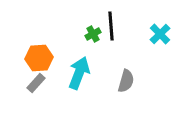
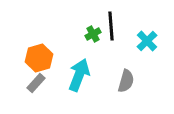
cyan cross: moved 13 px left, 7 px down
orange hexagon: rotated 12 degrees counterclockwise
cyan arrow: moved 2 px down
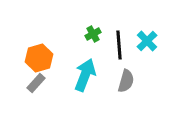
black line: moved 8 px right, 19 px down
cyan arrow: moved 6 px right
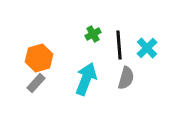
cyan cross: moved 7 px down
cyan arrow: moved 1 px right, 4 px down
gray semicircle: moved 3 px up
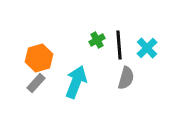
green cross: moved 4 px right, 6 px down
cyan arrow: moved 10 px left, 3 px down
